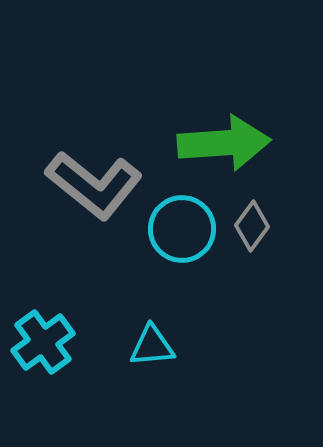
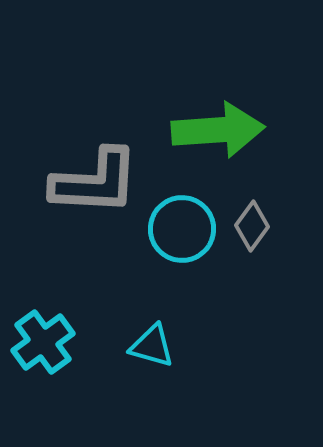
green arrow: moved 6 px left, 13 px up
gray L-shape: moved 1 px right, 3 px up; rotated 36 degrees counterclockwise
cyan triangle: rotated 21 degrees clockwise
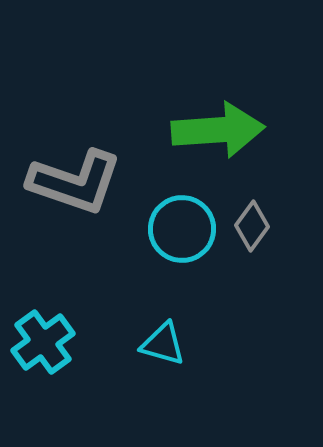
gray L-shape: moved 20 px left; rotated 16 degrees clockwise
cyan triangle: moved 11 px right, 2 px up
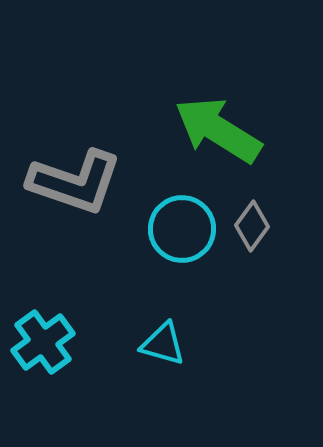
green arrow: rotated 144 degrees counterclockwise
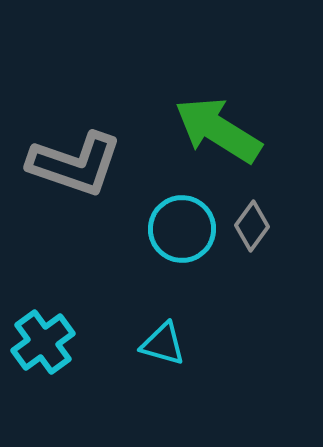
gray L-shape: moved 18 px up
